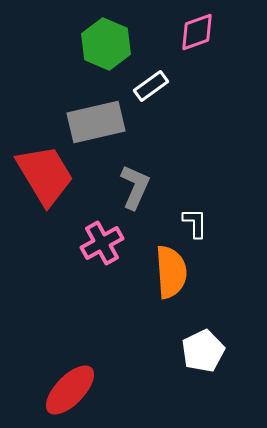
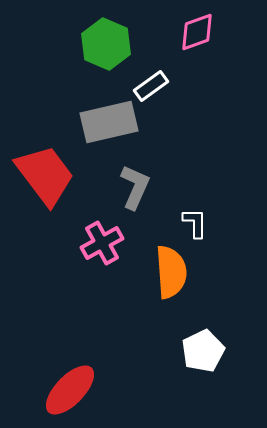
gray rectangle: moved 13 px right
red trapezoid: rotated 6 degrees counterclockwise
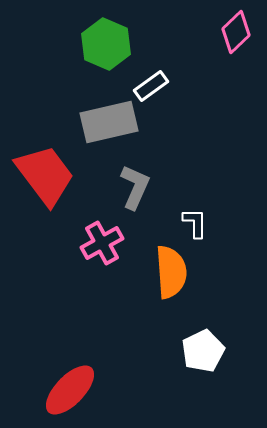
pink diamond: moved 39 px right; rotated 24 degrees counterclockwise
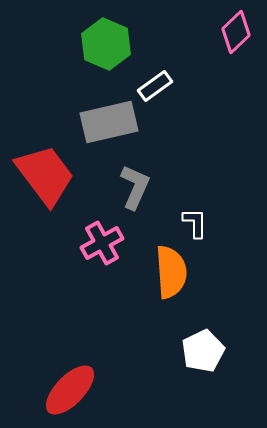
white rectangle: moved 4 px right
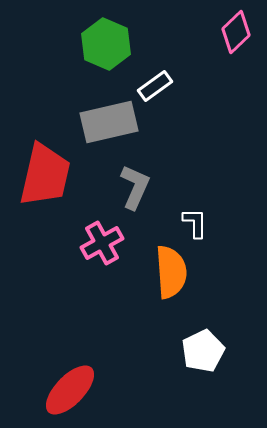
red trapezoid: rotated 50 degrees clockwise
